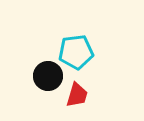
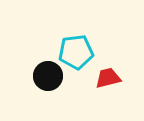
red trapezoid: moved 31 px right, 17 px up; rotated 120 degrees counterclockwise
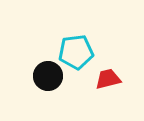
red trapezoid: moved 1 px down
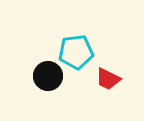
red trapezoid: rotated 140 degrees counterclockwise
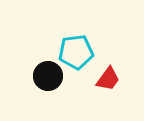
red trapezoid: rotated 80 degrees counterclockwise
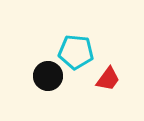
cyan pentagon: rotated 12 degrees clockwise
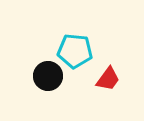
cyan pentagon: moved 1 px left, 1 px up
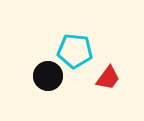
red trapezoid: moved 1 px up
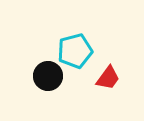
cyan pentagon: rotated 20 degrees counterclockwise
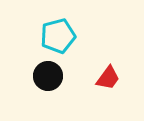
cyan pentagon: moved 17 px left, 15 px up
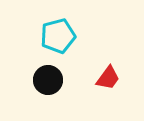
black circle: moved 4 px down
